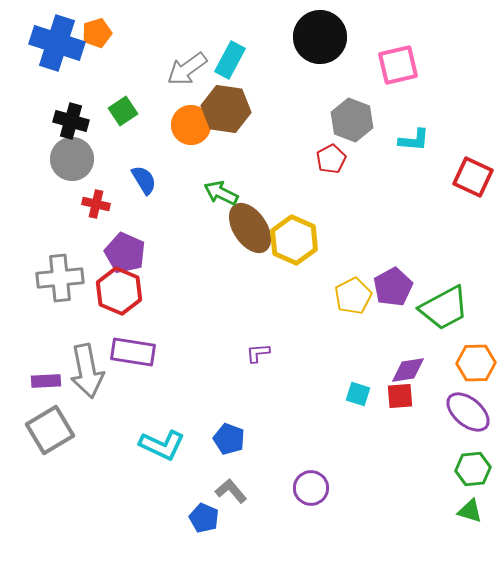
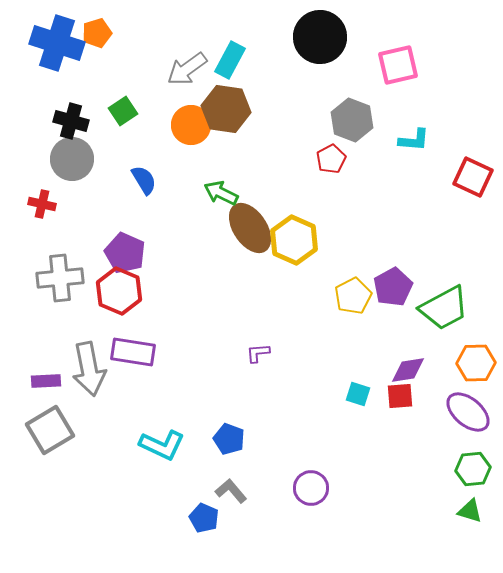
red cross at (96, 204): moved 54 px left
gray arrow at (87, 371): moved 2 px right, 2 px up
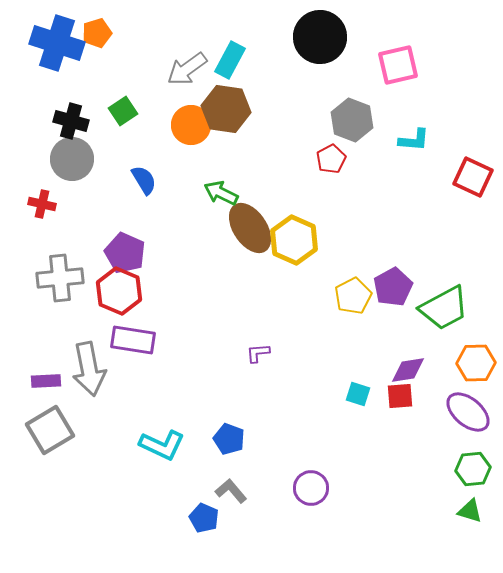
purple rectangle at (133, 352): moved 12 px up
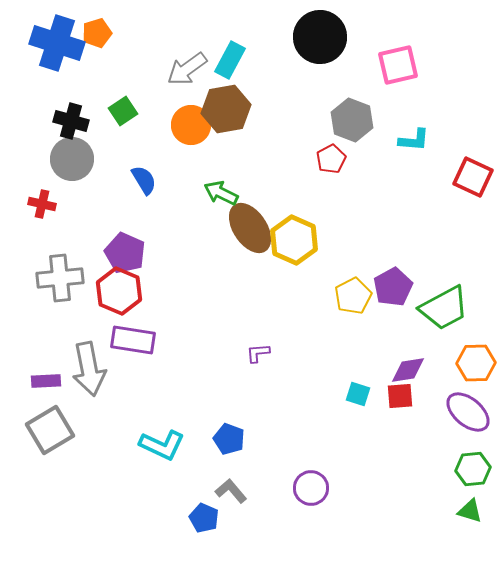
brown hexagon at (226, 109): rotated 18 degrees counterclockwise
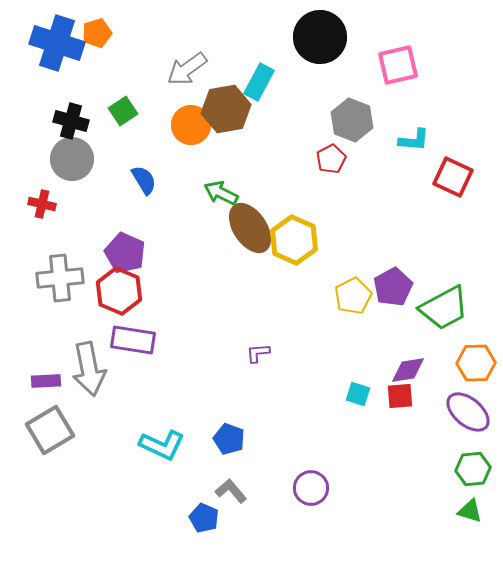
cyan rectangle at (230, 60): moved 29 px right, 22 px down
red square at (473, 177): moved 20 px left
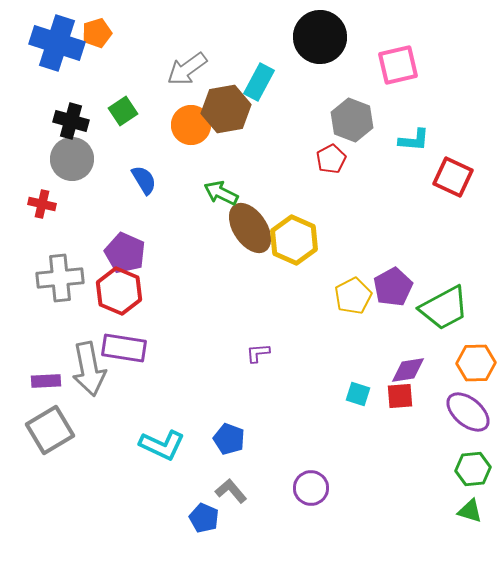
purple rectangle at (133, 340): moved 9 px left, 8 px down
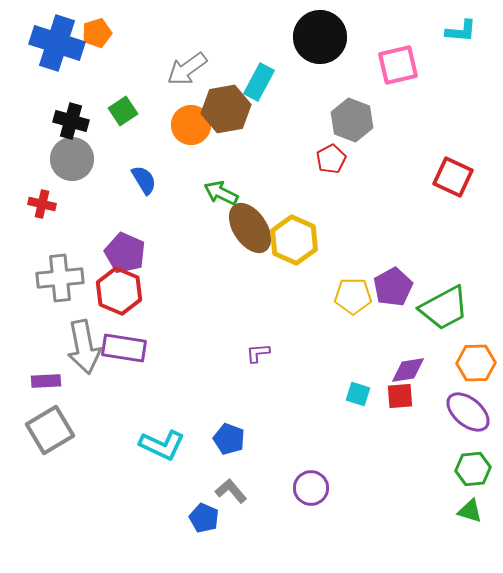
cyan L-shape at (414, 140): moved 47 px right, 109 px up
yellow pentagon at (353, 296): rotated 27 degrees clockwise
gray arrow at (89, 369): moved 5 px left, 22 px up
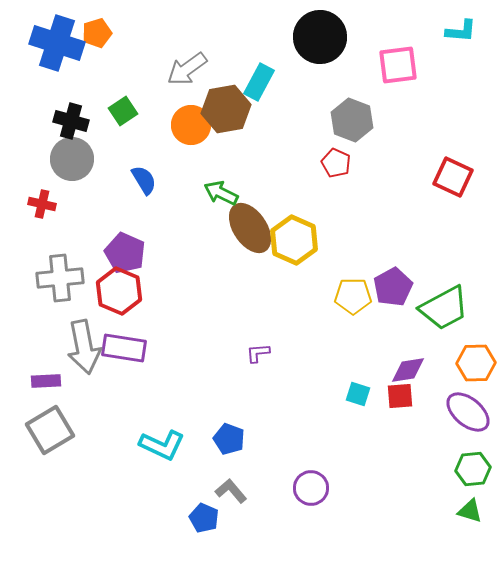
pink square at (398, 65): rotated 6 degrees clockwise
red pentagon at (331, 159): moved 5 px right, 4 px down; rotated 20 degrees counterclockwise
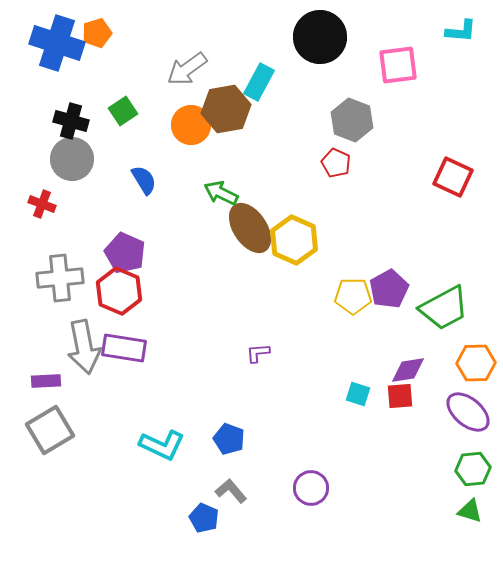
red cross at (42, 204): rotated 8 degrees clockwise
purple pentagon at (393, 287): moved 4 px left, 2 px down
